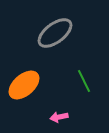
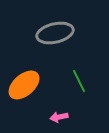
gray ellipse: rotated 24 degrees clockwise
green line: moved 5 px left
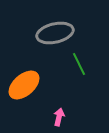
green line: moved 17 px up
pink arrow: rotated 114 degrees clockwise
